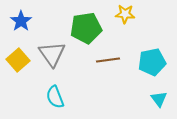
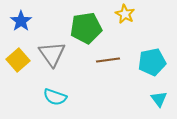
yellow star: rotated 24 degrees clockwise
cyan semicircle: rotated 50 degrees counterclockwise
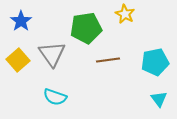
cyan pentagon: moved 3 px right
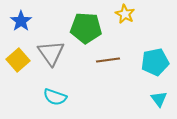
green pentagon: rotated 12 degrees clockwise
gray triangle: moved 1 px left, 1 px up
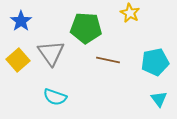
yellow star: moved 5 px right, 1 px up
brown line: rotated 20 degrees clockwise
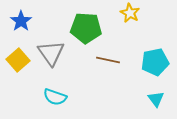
cyan triangle: moved 3 px left
